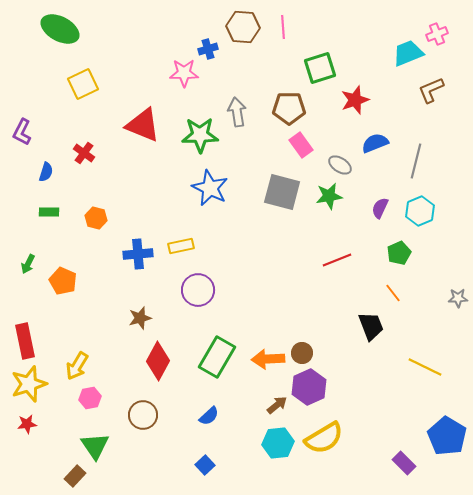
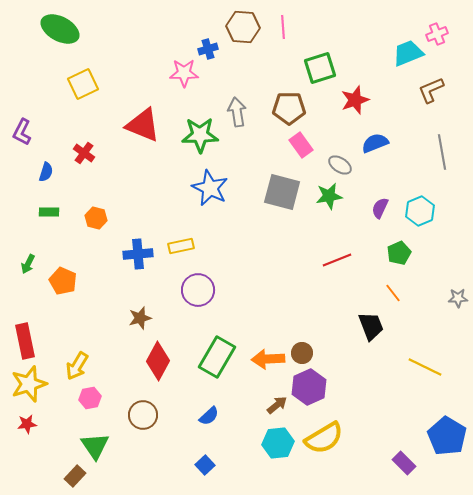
gray line at (416, 161): moved 26 px right, 9 px up; rotated 24 degrees counterclockwise
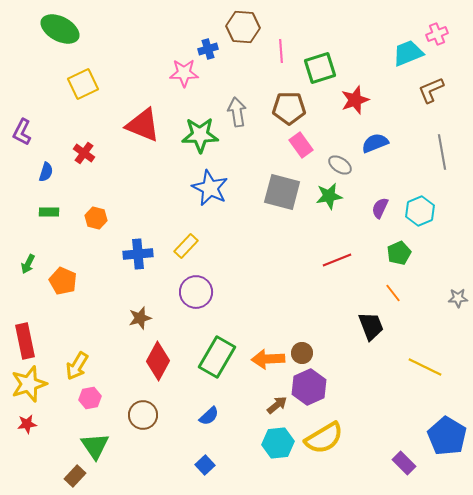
pink line at (283, 27): moved 2 px left, 24 px down
yellow rectangle at (181, 246): moved 5 px right; rotated 35 degrees counterclockwise
purple circle at (198, 290): moved 2 px left, 2 px down
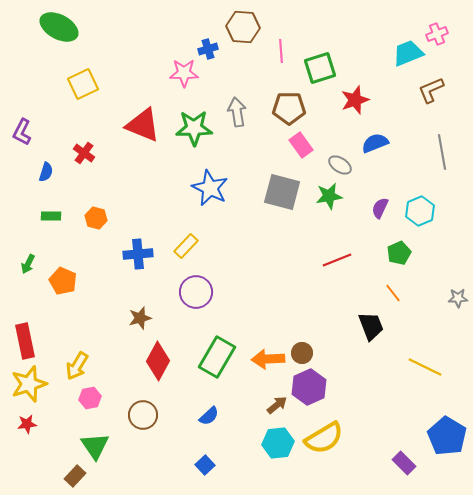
green ellipse at (60, 29): moved 1 px left, 2 px up
green star at (200, 135): moved 6 px left, 7 px up
green rectangle at (49, 212): moved 2 px right, 4 px down
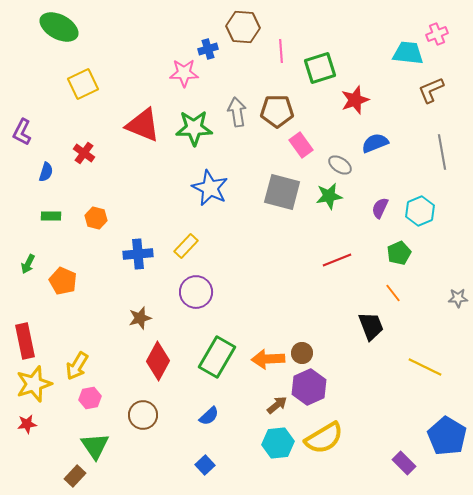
cyan trapezoid at (408, 53): rotated 28 degrees clockwise
brown pentagon at (289, 108): moved 12 px left, 3 px down
yellow star at (29, 384): moved 5 px right
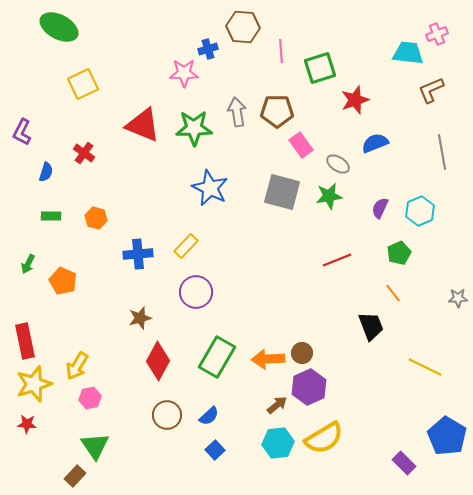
gray ellipse at (340, 165): moved 2 px left, 1 px up
brown circle at (143, 415): moved 24 px right
red star at (27, 424): rotated 12 degrees clockwise
blue square at (205, 465): moved 10 px right, 15 px up
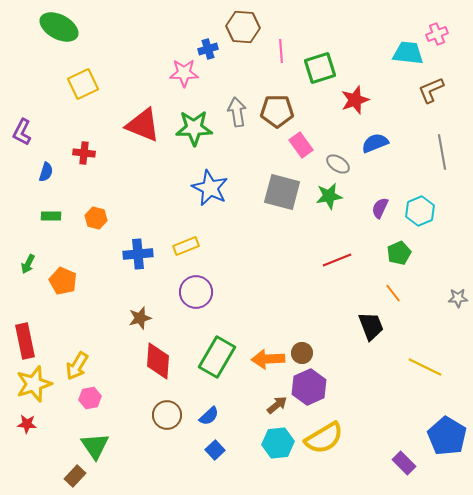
red cross at (84, 153): rotated 30 degrees counterclockwise
yellow rectangle at (186, 246): rotated 25 degrees clockwise
red diamond at (158, 361): rotated 24 degrees counterclockwise
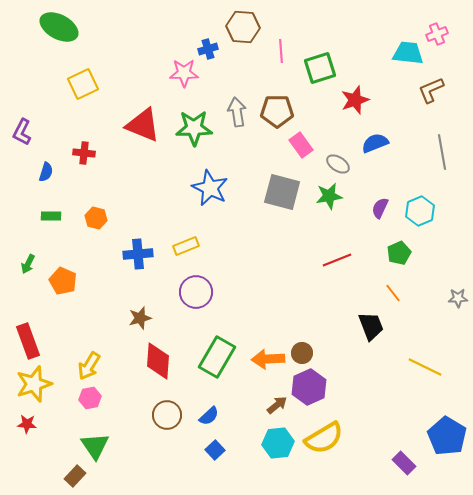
red rectangle at (25, 341): moved 3 px right; rotated 8 degrees counterclockwise
yellow arrow at (77, 366): moved 12 px right
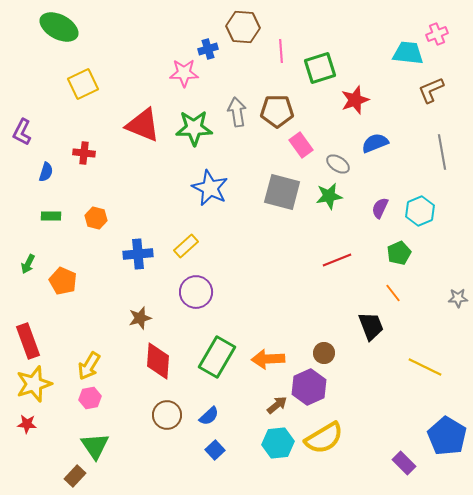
yellow rectangle at (186, 246): rotated 20 degrees counterclockwise
brown circle at (302, 353): moved 22 px right
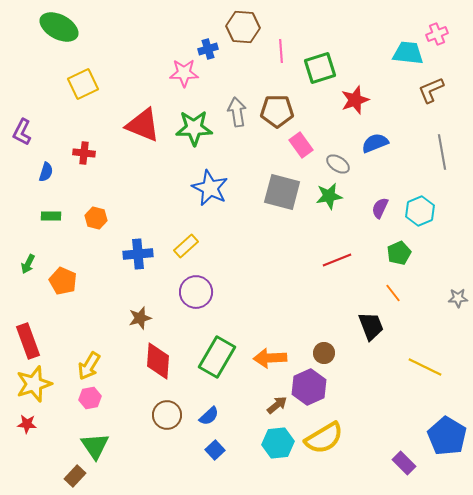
orange arrow at (268, 359): moved 2 px right, 1 px up
